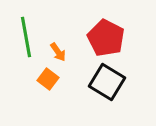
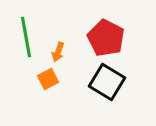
orange arrow: rotated 54 degrees clockwise
orange square: rotated 25 degrees clockwise
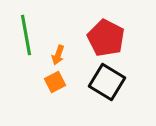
green line: moved 2 px up
orange arrow: moved 3 px down
orange square: moved 7 px right, 3 px down
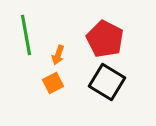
red pentagon: moved 1 px left, 1 px down
orange square: moved 2 px left, 1 px down
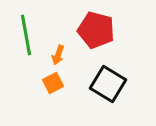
red pentagon: moved 9 px left, 9 px up; rotated 12 degrees counterclockwise
black square: moved 1 px right, 2 px down
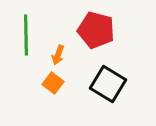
green line: rotated 9 degrees clockwise
orange square: rotated 25 degrees counterclockwise
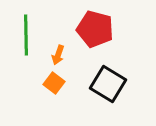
red pentagon: moved 1 px left, 1 px up
orange square: moved 1 px right
